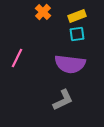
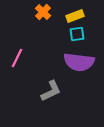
yellow rectangle: moved 2 px left
purple semicircle: moved 9 px right, 2 px up
gray L-shape: moved 12 px left, 9 px up
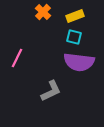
cyan square: moved 3 px left, 3 px down; rotated 21 degrees clockwise
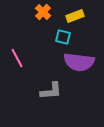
cyan square: moved 11 px left
pink line: rotated 54 degrees counterclockwise
gray L-shape: rotated 20 degrees clockwise
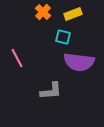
yellow rectangle: moved 2 px left, 2 px up
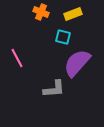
orange cross: moved 2 px left; rotated 21 degrees counterclockwise
purple semicircle: moved 2 px left, 1 px down; rotated 124 degrees clockwise
gray L-shape: moved 3 px right, 2 px up
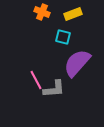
orange cross: moved 1 px right
pink line: moved 19 px right, 22 px down
